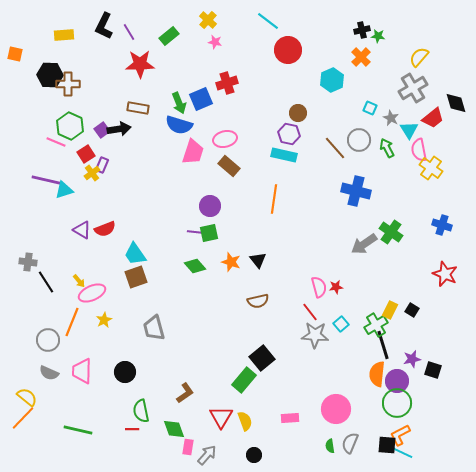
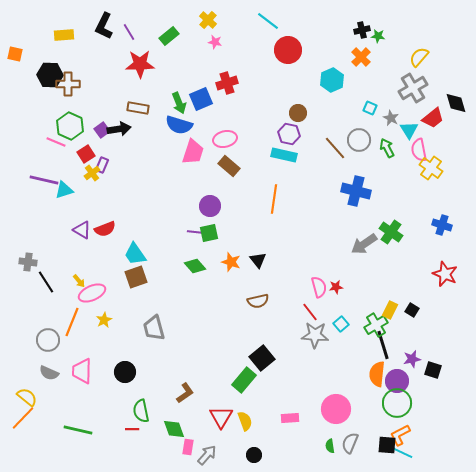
purple line at (46, 180): moved 2 px left
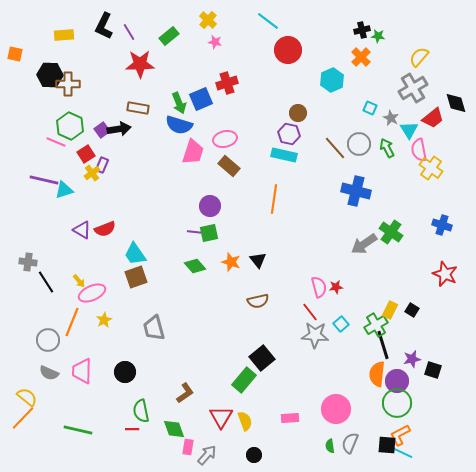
gray circle at (359, 140): moved 4 px down
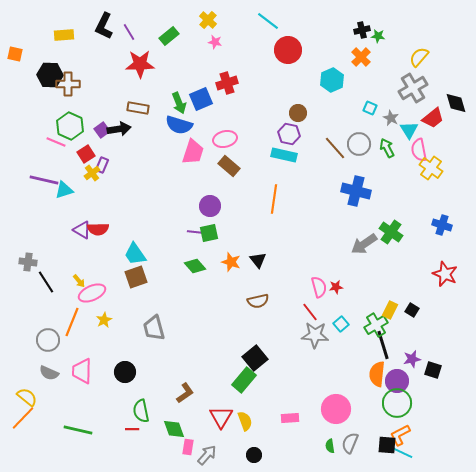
red semicircle at (105, 229): moved 7 px left; rotated 20 degrees clockwise
black square at (262, 358): moved 7 px left
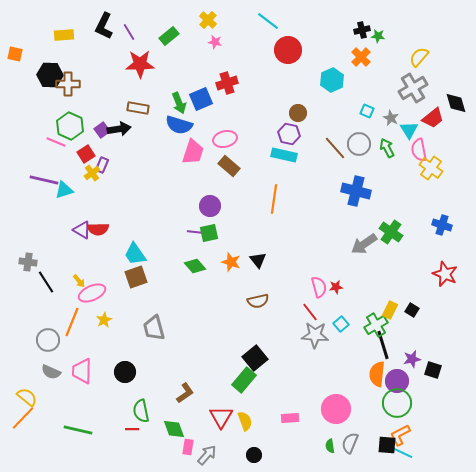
cyan square at (370, 108): moved 3 px left, 3 px down
gray semicircle at (49, 373): moved 2 px right, 1 px up
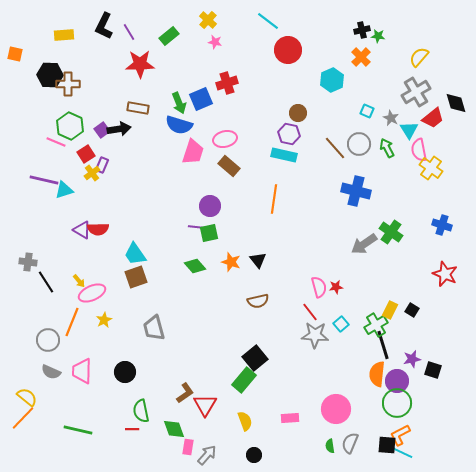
gray cross at (413, 88): moved 3 px right, 4 px down
purple line at (195, 232): moved 1 px right, 5 px up
red triangle at (221, 417): moved 16 px left, 12 px up
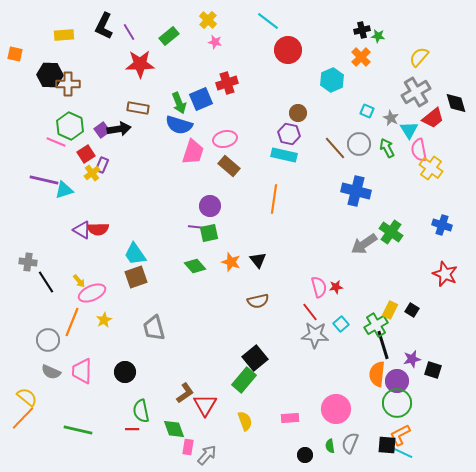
black circle at (254, 455): moved 51 px right
